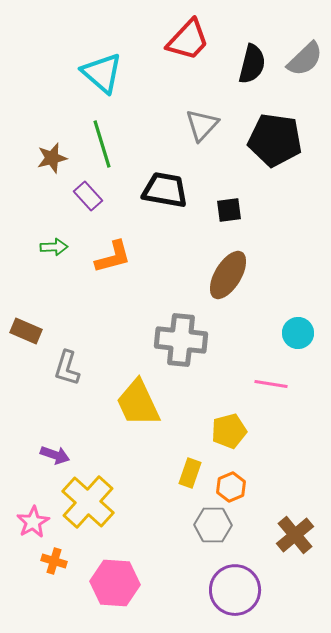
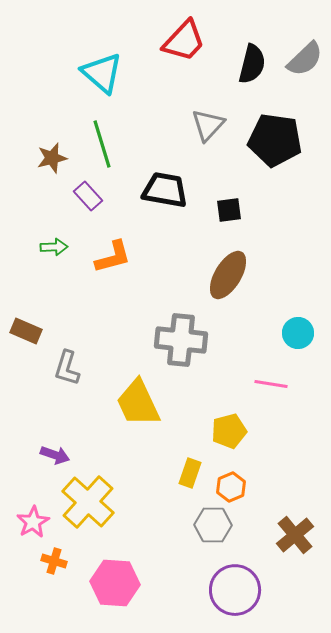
red trapezoid: moved 4 px left, 1 px down
gray triangle: moved 6 px right
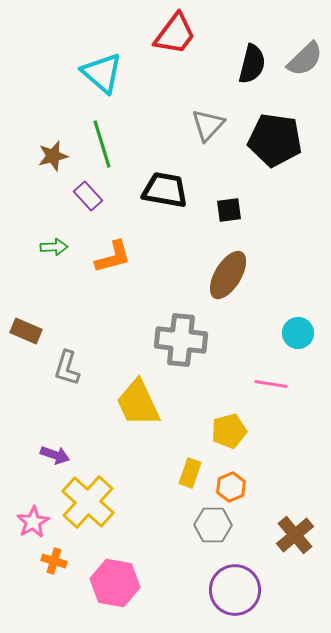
red trapezoid: moved 9 px left, 7 px up; rotated 6 degrees counterclockwise
brown star: moved 1 px right, 2 px up
pink hexagon: rotated 6 degrees clockwise
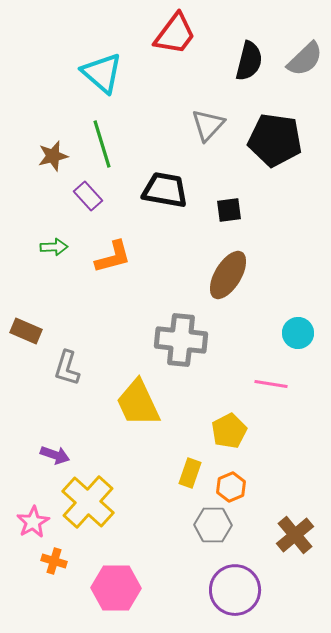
black semicircle: moved 3 px left, 3 px up
yellow pentagon: rotated 12 degrees counterclockwise
pink hexagon: moved 1 px right, 5 px down; rotated 9 degrees counterclockwise
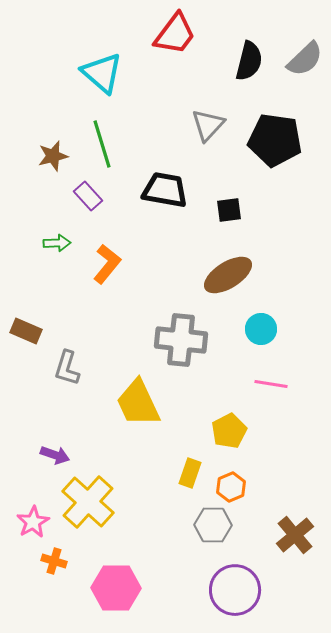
green arrow: moved 3 px right, 4 px up
orange L-shape: moved 6 px left, 7 px down; rotated 36 degrees counterclockwise
brown ellipse: rotated 27 degrees clockwise
cyan circle: moved 37 px left, 4 px up
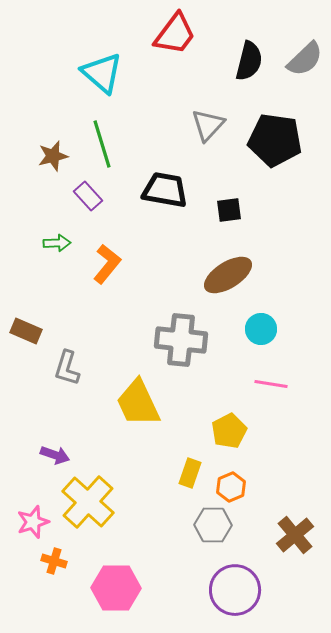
pink star: rotated 12 degrees clockwise
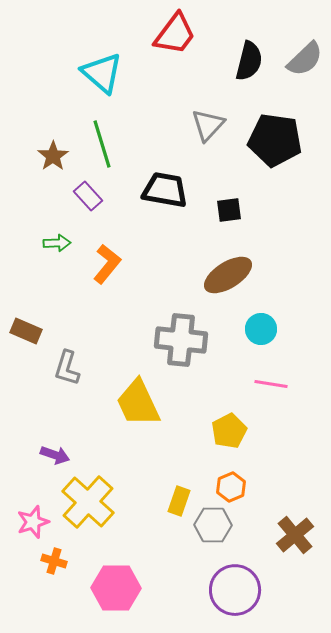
brown star: rotated 20 degrees counterclockwise
yellow rectangle: moved 11 px left, 28 px down
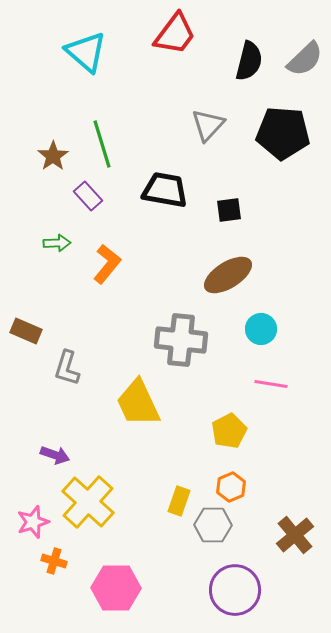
cyan triangle: moved 16 px left, 21 px up
black pentagon: moved 8 px right, 7 px up; rotated 4 degrees counterclockwise
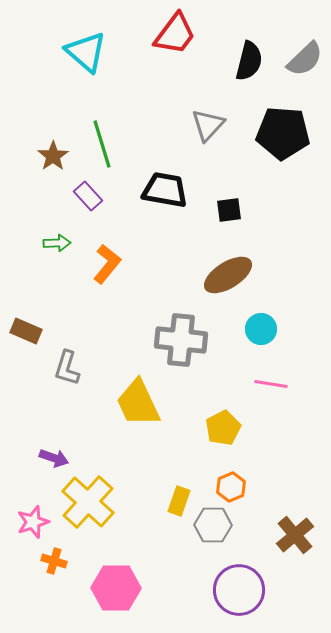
yellow pentagon: moved 6 px left, 3 px up
purple arrow: moved 1 px left, 3 px down
purple circle: moved 4 px right
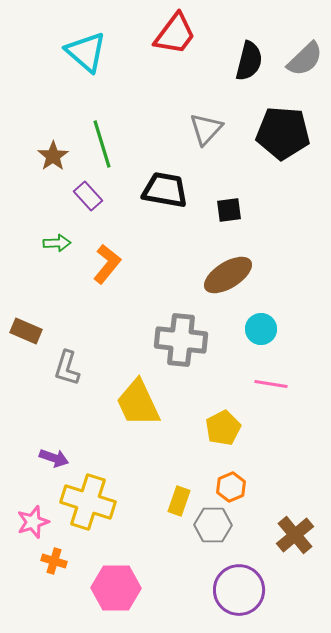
gray triangle: moved 2 px left, 4 px down
yellow cross: rotated 24 degrees counterclockwise
